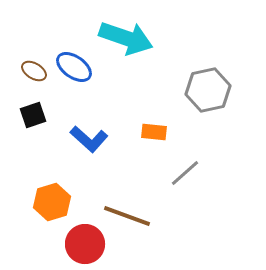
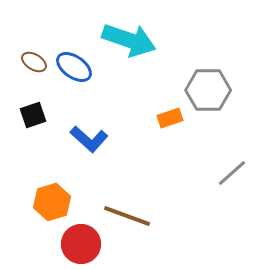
cyan arrow: moved 3 px right, 2 px down
brown ellipse: moved 9 px up
gray hexagon: rotated 12 degrees clockwise
orange rectangle: moved 16 px right, 14 px up; rotated 25 degrees counterclockwise
gray line: moved 47 px right
red circle: moved 4 px left
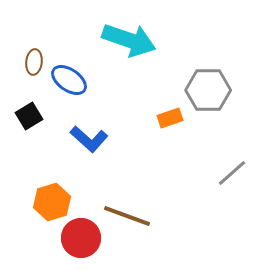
brown ellipse: rotated 65 degrees clockwise
blue ellipse: moved 5 px left, 13 px down
black square: moved 4 px left, 1 px down; rotated 12 degrees counterclockwise
red circle: moved 6 px up
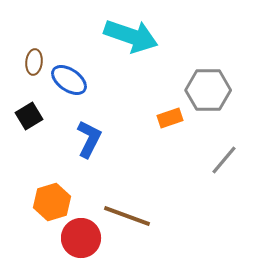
cyan arrow: moved 2 px right, 4 px up
blue L-shape: rotated 105 degrees counterclockwise
gray line: moved 8 px left, 13 px up; rotated 8 degrees counterclockwise
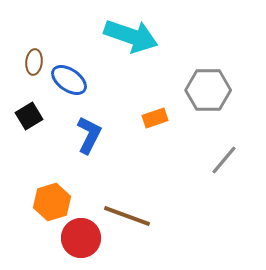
orange rectangle: moved 15 px left
blue L-shape: moved 4 px up
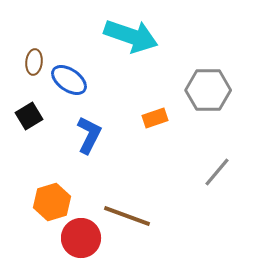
gray line: moved 7 px left, 12 px down
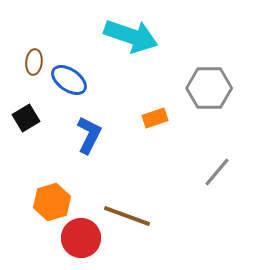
gray hexagon: moved 1 px right, 2 px up
black square: moved 3 px left, 2 px down
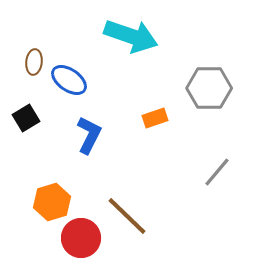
brown line: rotated 24 degrees clockwise
